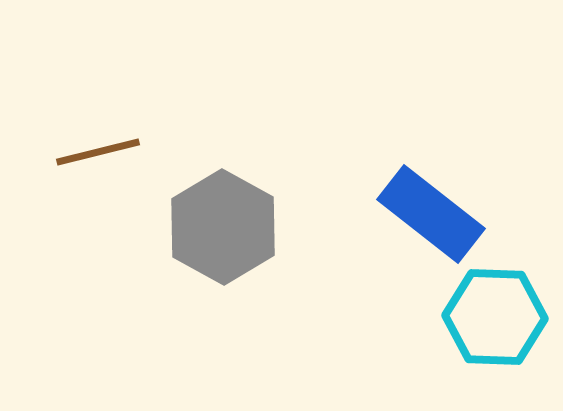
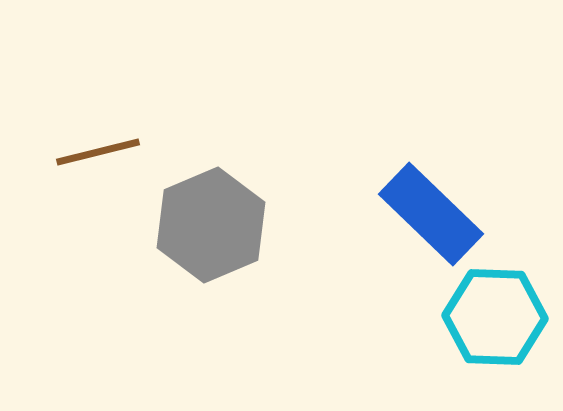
blue rectangle: rotated 6 degrees clockwise
gray hexagon: moved 12 px left, 2 px up; rotated 8 degrees clockwise
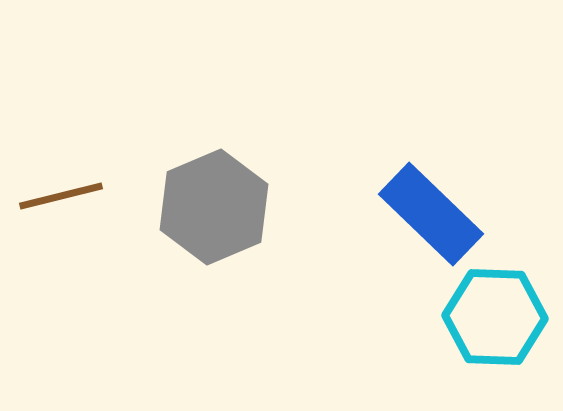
brown line: moved 37 px left, 44 px down
gray hexagon: moved 3 px right, 18 px up
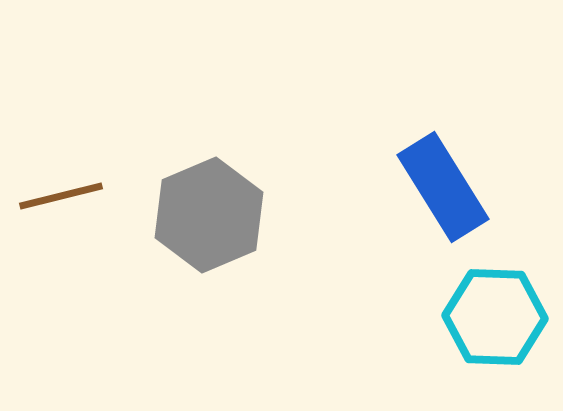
gray hexagon: moved 5 px left, 8 px down
blue rectangle: moved 12 px right, 27 px up; rotated 14 degrees clockwise
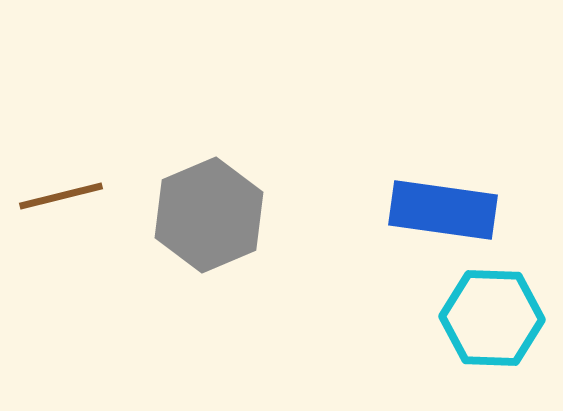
blue rectangle: moved 23 px down; rotated 50 degrees counterclockwise
cyan hexagon: moved 3 px left, 1 px down
